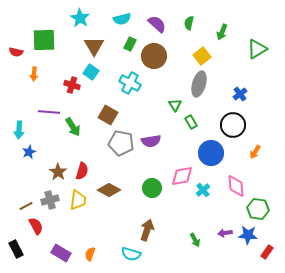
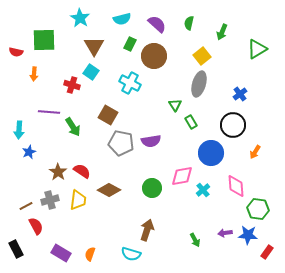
red semicircle at (82, 171): rotated 72 degrees counterclockwise
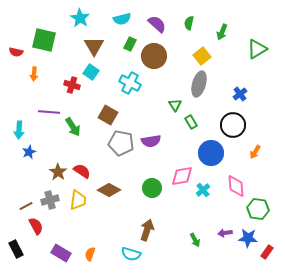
green square at (44, 40): rotated 15 degrees clockwise
blue star at (248, 235): moved 3 px down
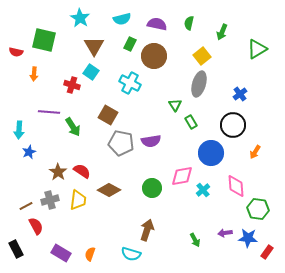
purple semicircle at (157, 24): rotated 30 degrees counterclockwise
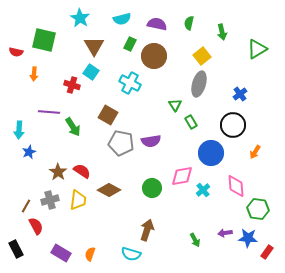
green arrow at (222, 32): rotated 35 degrees counterclockwise
brown line at (26, 206): rotated 32 degrees counterclockwise
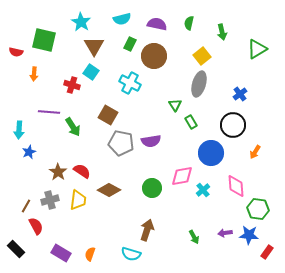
cyan star at (80, 18): moved 1 px right, 4 px down
blue star at (248, 238): moved 1 px right, 3 px up
green arrow at (195, 240): moved 1 px left, 3 px up
black rectangle at (16, 249): rotated 18 degrees counterclockwise
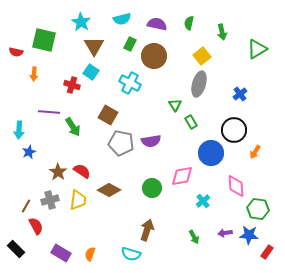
black circle at (233, 125): moved 1 px right, 5 px down
cyan cross at (203, 190): moved 11 px down
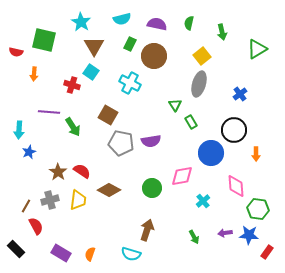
orange arrow at (255, 152): moved 1 px right, 2 px down; rotated 32 degrees counterclockwise
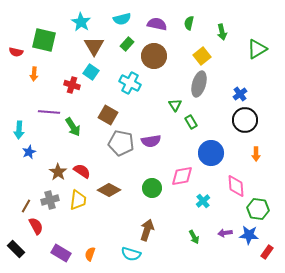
green rectangle at (130, 44): moved 3 px left; rotated 16 degrees clockwise
black circle at (234, 130): moved 11 px right, 10 px up
